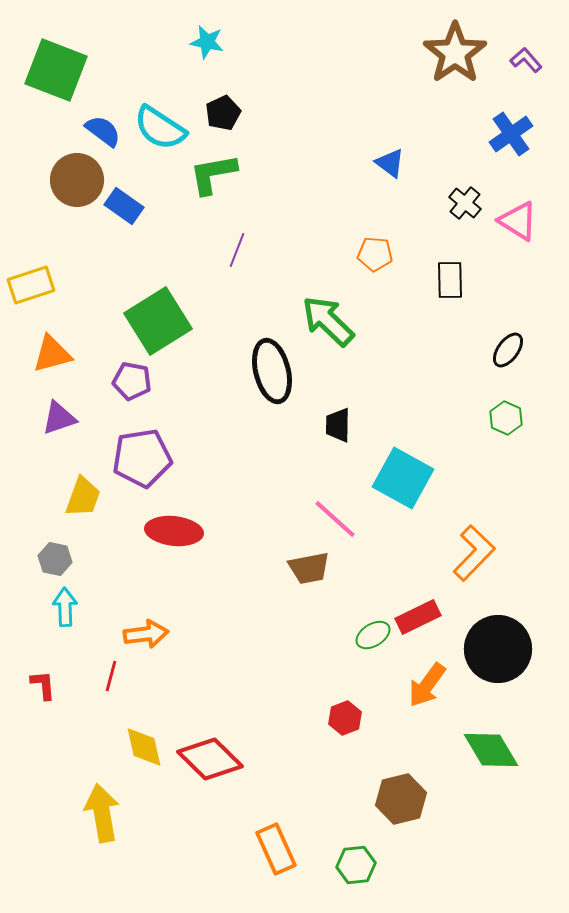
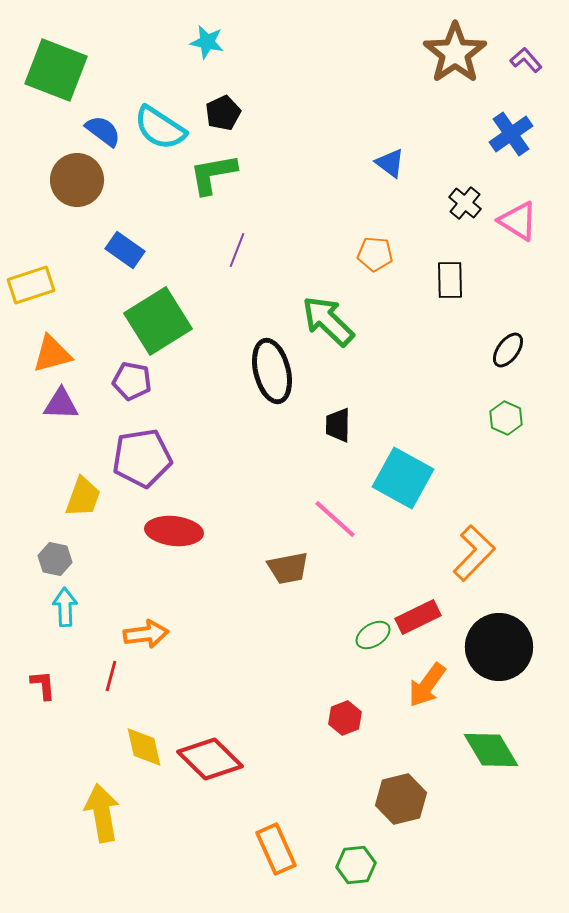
blue rectangle at (124, 206): moved 1 px right, 44 px down
purple triangle at (59, 418): moved 2 px right, 14 px up; rotated 21 degrees clockwise
brown trapezoid at (309, 568): moved 21 px left
black circle at (498, 649): moved 1 px right, 2 px up
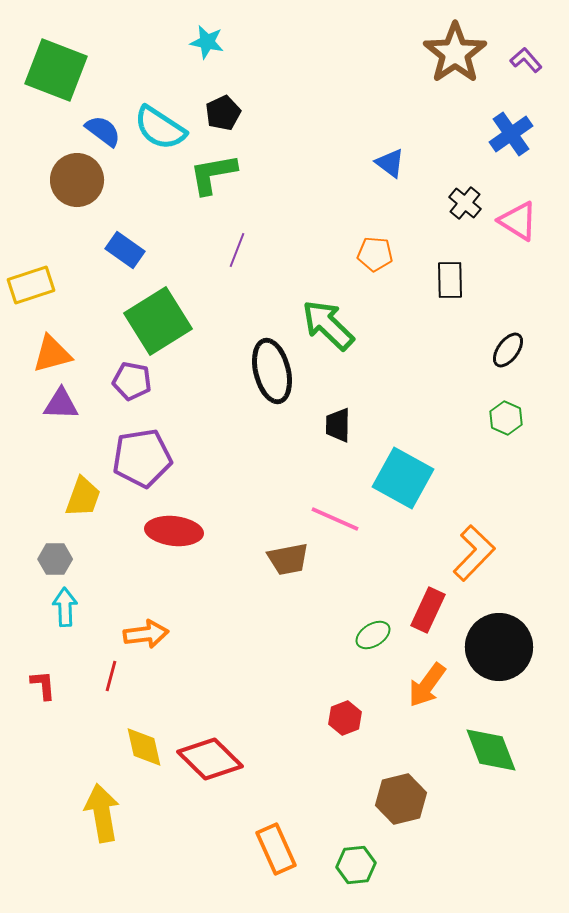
green arrow at (328, 321): moved 4 px down
pink line at (335, 519): rotated 18 degrees counterclockwise
gray hexagon at (55, 559): rotated 12 degrees counterclockwise
brown trapezoid at (288, 568): moved 9 px up
red rectangle at (418, 617): moved 10 px right, 7 px up; rotated 39 degrees counterclockwise
green diamond at (491, 750): rotated 10 degrees clockwise
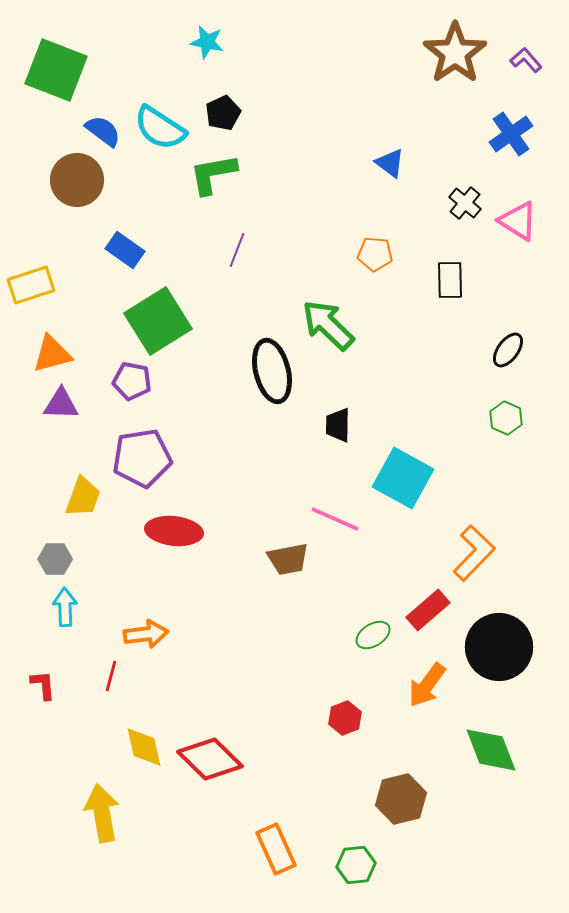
red rectangle at (428, 610): rotated 24 degrees clockwise
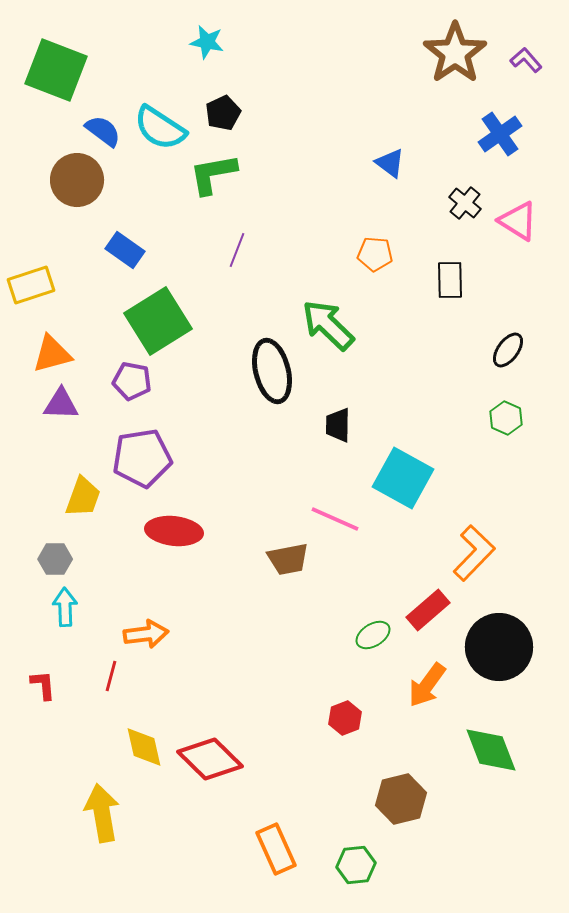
blue cross at (511, 134): moved 11 px left
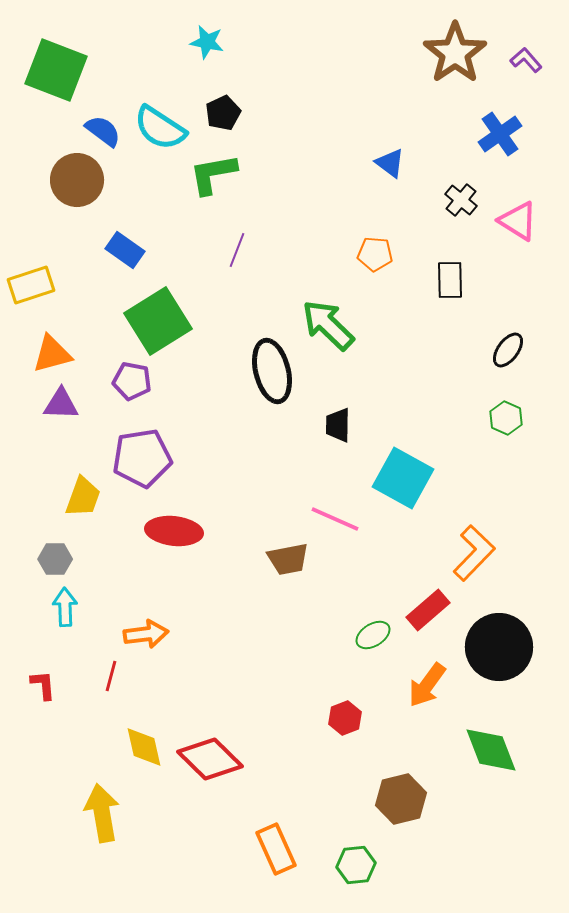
black cross at (465, 203): moved 4 px left, 3 px up
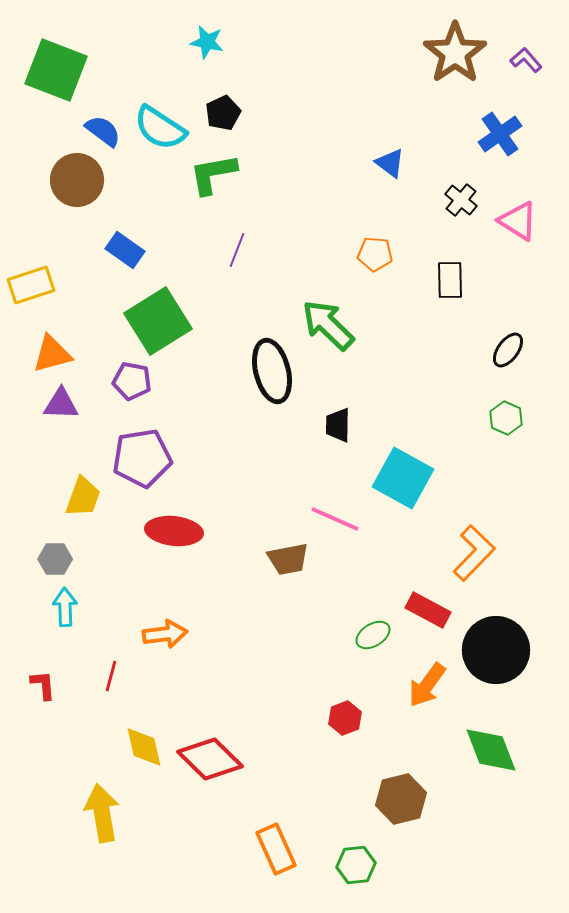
red rectangle at (428, 610): rotated 69 degrees clockwise
orange arrow at (146, 634): moved 19 px right
black circle at (499, 647): moved 3 px left, 3 px down
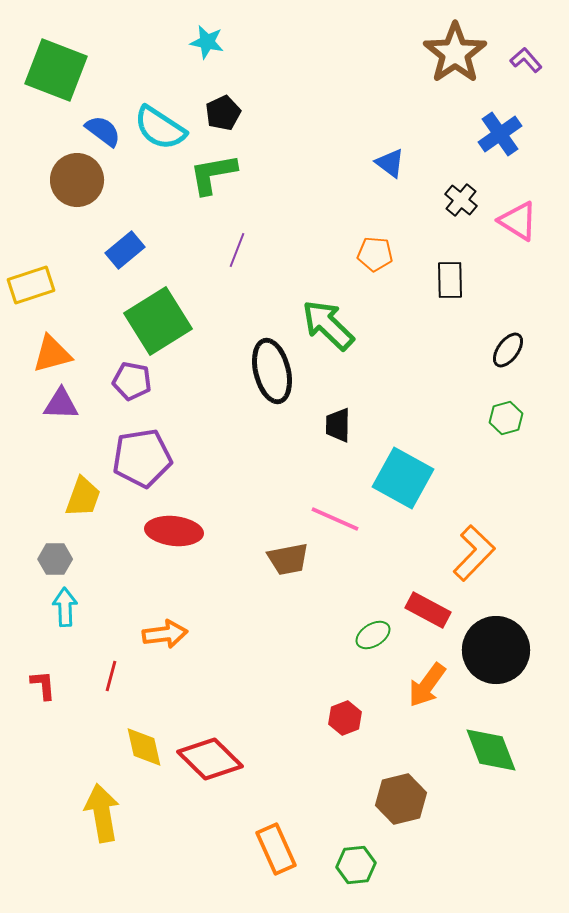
blue rectangle at (125, 250): rotated 75 degrees counterclockwise
green hexagon at (506, 418): rotated 20 degrees clockwise
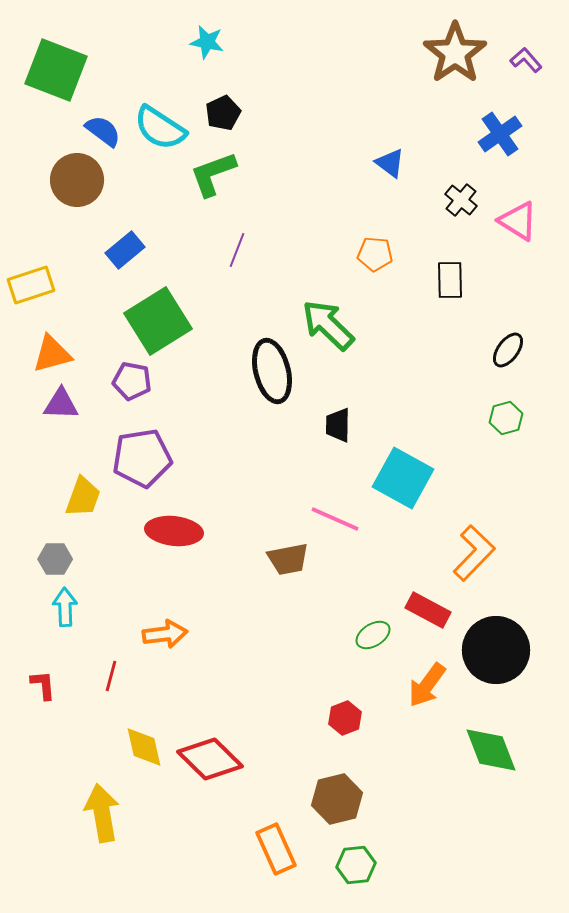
green L-shape at (213, 174): rotated 10 degrees counterclockwise
brown hexagon at (401, 799): moved 64 px left
